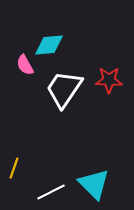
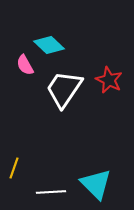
cyan diamond: rotated 48 degrees clockwise
red star: rotated 24 degrees clockwise
cyan triangle: moved 2 px right
white line: rotated 24 degrees clockwise
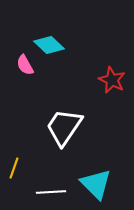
red star: moved 3 px right
white trapezoid: moved 38 px down
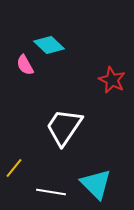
yellow line: rotated 20 degrees clockwise
white line: rotated 12 degrees clockwise
